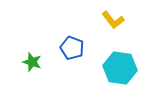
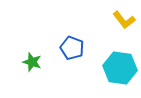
yellow L-shape: moved 11 px right
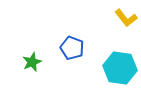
yellow L-shape: moved 2 px right, 2 px up
green star: rotated 30 degrees clockwise
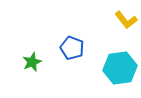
yellow L-shape: moved 2 px down
cyan hexagon: rotated 16 degrees counterclockwise
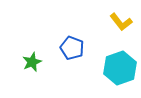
yellow L-shape: moved 5 px left, 2 px down
cyan hexagon: rotated 12 degrees counterclockwise
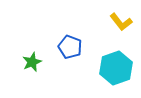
blue pentagon: moved 2 px left, 1 px up
cyan hexagon: moved 4 px left
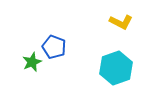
yellow L-shape: rotated 25 degrees counterclockwise
blue pentagon: moved 16 px left
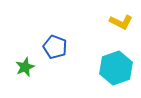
blue pentagon: moved 1 px right
green star: moved 7 px left, 5 px down
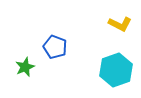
yellow L-shape: moved 1 px left, 2 px down
cyan hexagon: moved 2 px down
